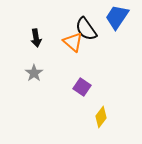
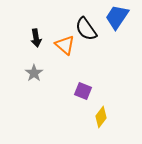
orange triangle: moved 8 px left, 3 px down
purple square: moved 1 px right, 4 px down; rotated 12 degrees counterclockwise
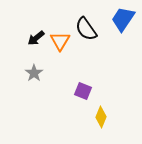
blue trapezoid: moved 6 px right, 2 px down
black arrow: rotated 60 degrees clockwise
orange triangle: moved 5 px left, 4 px up; rotated 20 degrees clockwise
yellow diamond: rotated 15 degrees counterclockwise
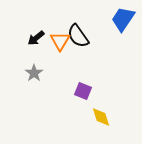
black semicircle: moved 8 px left, 7 px down
yellow diamond: rotated 40 degrees counterclockwise
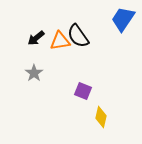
orange triangle: rotated 50 degrees clockwise
yellow diamond: rotated 30 degrees clockwise
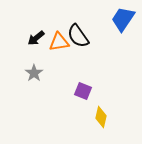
orange triangle: moved 1 px left, 1 px down
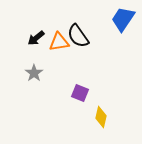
purple square: moved 3 px left, 2 px down
